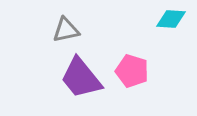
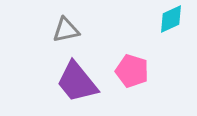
cyan diamond: rotated 28 degrees counterclockwise
purple trapezoid: moved 4 px left, 4 px down
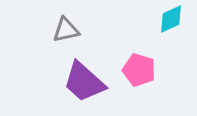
pink pentagon: moved 7 px right, 1 px up
purple trapezoid: moved 7 px right; rotated 9 degrees counterclockwise
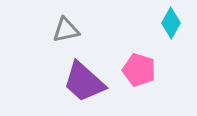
cyan diamond: moved 4 px down; rotated 36 degrees counterclockwise
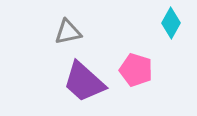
gray triangle: moved 2 px right, 2 px down
pink pentagon: moved 3 px left
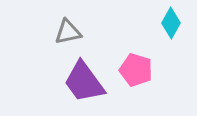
purple trapezoid: rotated 12 degrees clockwise
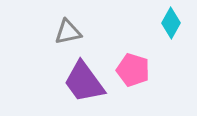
pink pentagon: moved 3 px left
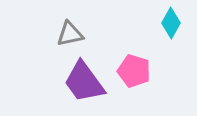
gray triangle: moved 2 px right, 2 px down
pink pentagon: moved 1 px right, 1 px down
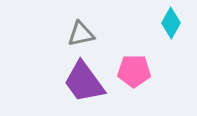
gray triangle: moved 11 px right
pink pentagon: rotated 16 degrees counterclockwise
